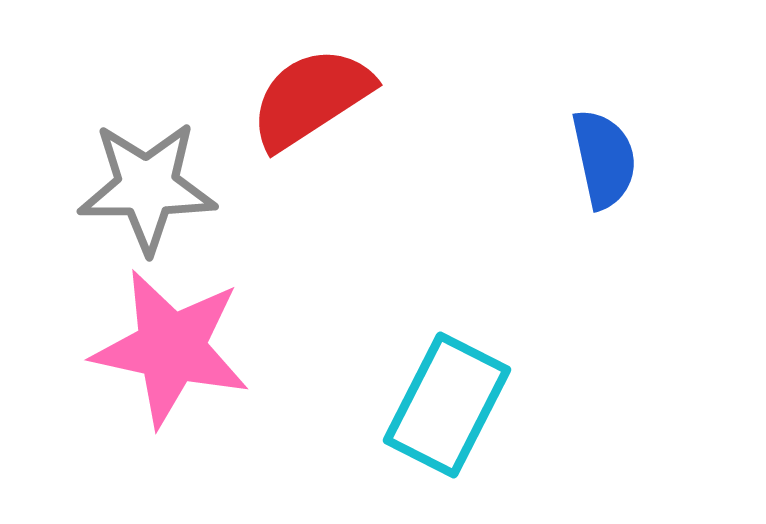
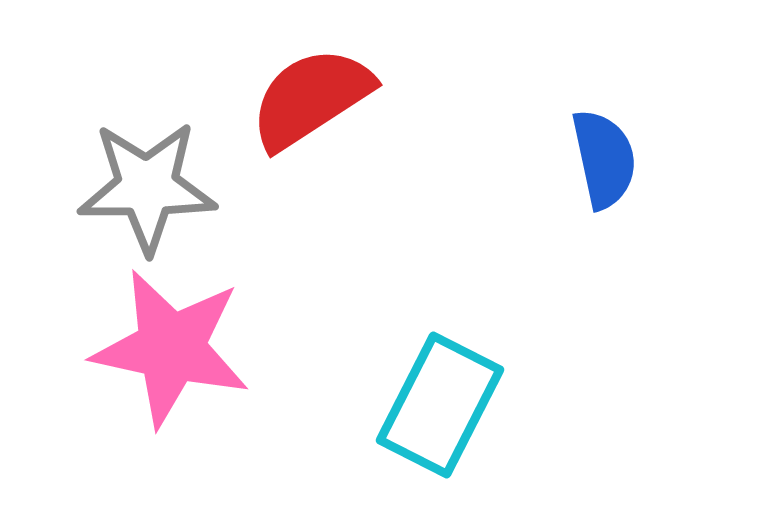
cyan rectangle: moved 7 px left
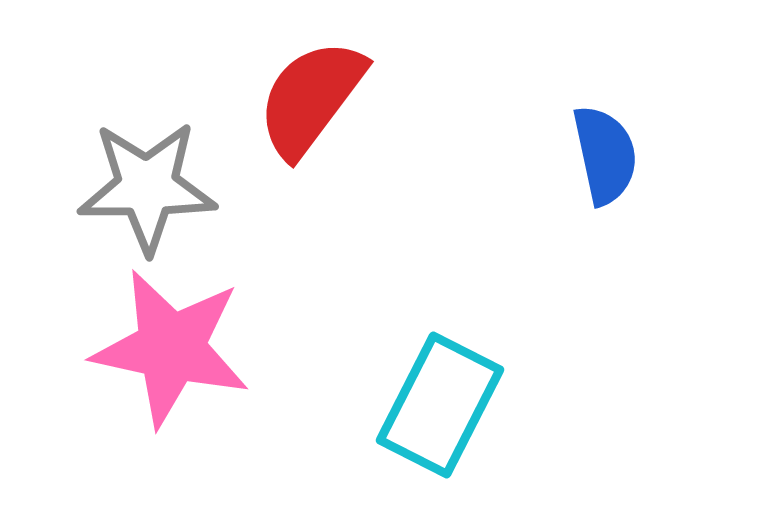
red semicircle: rotated 20 degrees counterclockwise
blue semicircle: moved 1 px right, 4 px up
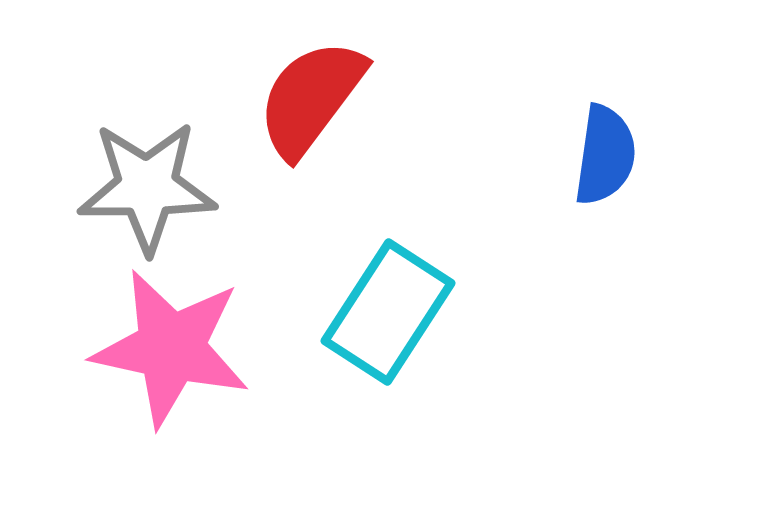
blue semicircle: rotated 20 degrees clockwise
cyan rectangle: moved 52 px left, 93 px up; rotated 6 degrees clockwise
